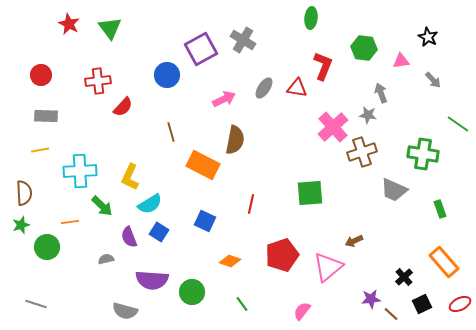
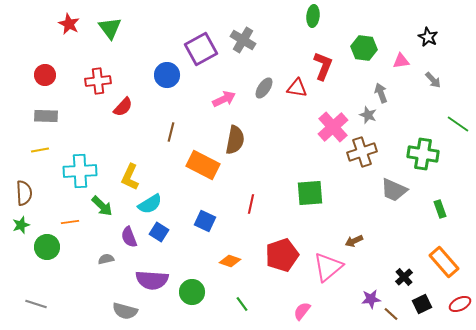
green ellipse at (311, 18): moved 2 px right, 2 px up
red circle at (41, 75): moved 4 px right
gray star at (368, 115): rotated 12 degrees clockwise
brown line at (171, 132): rotated 30 degrees clockwise
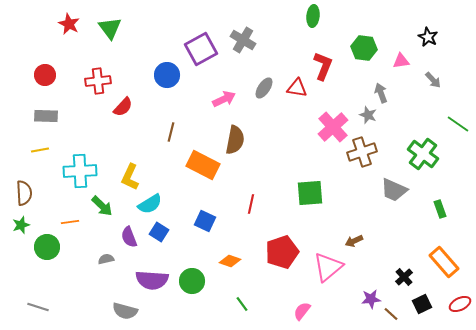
green cross at (423, 154): rotated 28 degrees clockwise
red pentagon at (282, 255): moved 3 px up
green circle at (192, 292): moved 11 px up
gray line at (36, 304): moved 2 px right, 3 px down
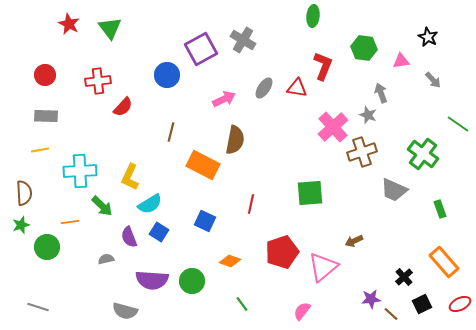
pink triangle at (328, 267): moved 5 px left
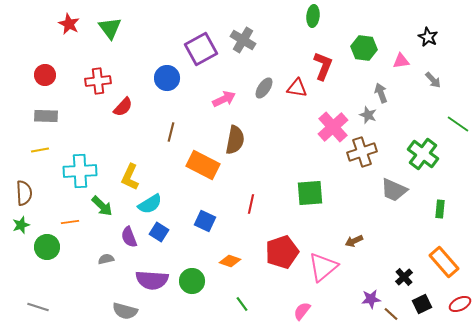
blue circle at (167, 75): moved 3 px down
green rectangle at (440, 209): rotated 24 degrees clockwise
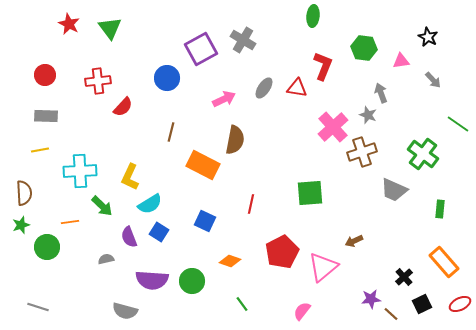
red pentagon at (282, 252): rotated 8 degrees counterclockwise
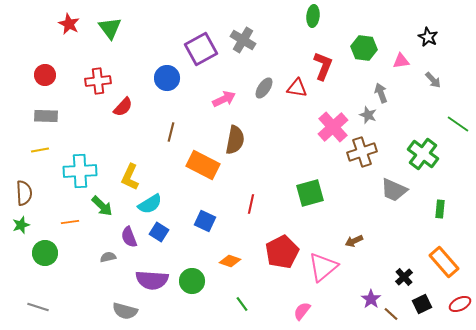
green square at (310, 193): rotated 12 degrees counterclockwise
green circle at (47, 247): moved 2 px left, 6 px down
gray semicircle at (106, 259): moved 2 px right, 2 px up
purple star at (371, 299): rotated 30 degrees counterclockwise
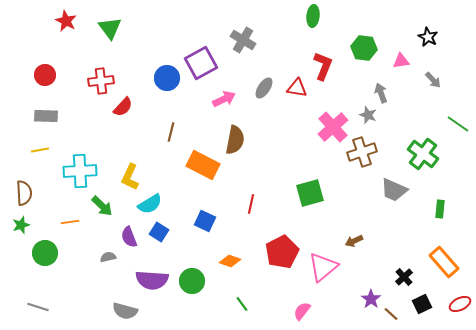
red star at (69, 24): moved 3 px left, 3 px up
purple square at (201, 49): moved 14 px down
red cross at (98, 81): moved 3 px right
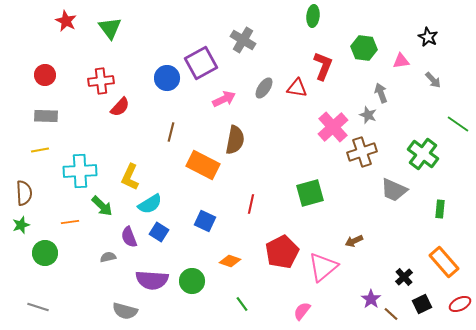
red semicircle at (123, 107): moved 3 px left
